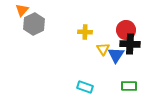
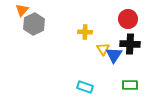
red circle: moved 2 px right, 11 px up
blue triangle: moved 2 px left
green rectangle: moved 1 px right, 1 px up
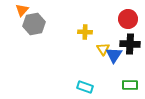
gray hexagon: rotated 15 degrees clockwise
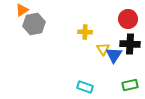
orange triangle: rotated 16 degrees clockwise
green rectangle: rotated 14 degrees counterclockwise
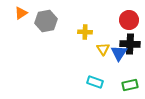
orange triangle: moved 1 px left, 3 px down
red circle: moved 1 px right, 1 px down
gray hexagon: moved 12 px right, 3 px up
blue triangle: moved 5 px right, 2 px up
cyan rectangle: moved 10 px right, 5 px up
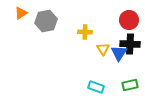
cyan rectangle: moved 1 px right, 5 px down
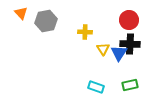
orange triangle: rotated 40 degrees counterclockwise
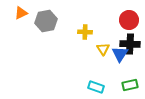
orange triangle: rotated 48 degrees clockwise
blue triangle: moved 1 px right, 1 px down
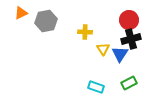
black cross: moved 1 px right, 5 px up; rotated 18 degrees counterclockwise
green rectangle: moved 1 px left, 2 px up; rotated 14 degrees counterclockwise
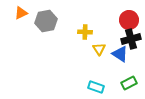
yellow triangle: moved 4 px left
blue triangle: rotated 30 degrees counterclockwise
